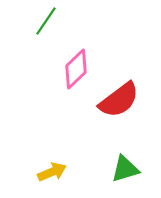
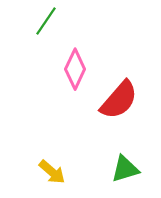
pink diamond: moved 1 px left; rotated 21 degrees counterclockwise
red semicircle: rotated 12 degrees counterclockwise
yellow arrow: rotated 64 degrees clockwise
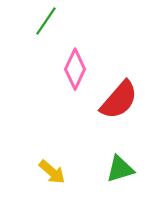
green triangle: moved 5 px left
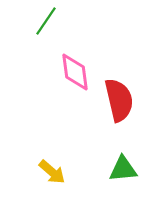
pink diamond: moved 3 px down; rotated 33 degrees counterclockwise
red semicircle: rotated 54 degrees counterclockwise
green triangle: moved 3 px right; rotated 12 degrees clockwise
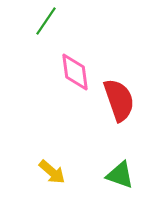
red semicircle: rotated 6 degrees counterclockwise
green triangle: moved 3 px left, 6 px down; rotated 24 degrees clockwise
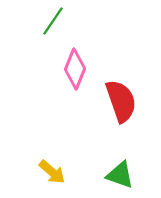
green line: moved 7 px right
pink diamond: moved 3 px up; rotated 30 degrees clockwise
red semicircle: moved 2 px right, 1 px down
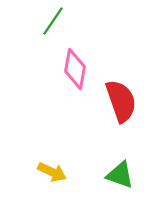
pink diamond: rotated 12 degrees counterclockwise
yellow arrow: rotated 16 degrees counterclockwise
